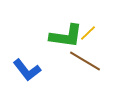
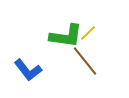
brown line: rotated 20 degrees clockwise
blue L-shape: moved 1 px right
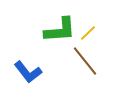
green L-shape: moved 6 px left, 6 px up; rotated 12 degrees counterclockwise
blue L-shape: moved 2 px down
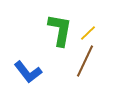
green L-shape: rotated 76 degrees counterclockwise
brown line: rotated 64 degrees clockwise
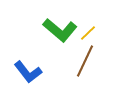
green L-shape: rotated 120 degrees clockwise
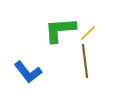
green L-shape: rotated 136 degrees clockwise
brown line: rotated 32 degrees counterclockwise
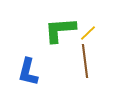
blue L-shape: rotated 52 degrees clockwise
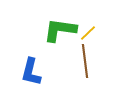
green L-shape: rotated 12 degrees clockwise
blue L-shape: moved 3 px right
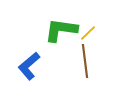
green L-shape: moved 1 px right
blue L-shape: moved 2 px left, 6 px up; rotated 36 degrees clockwise
